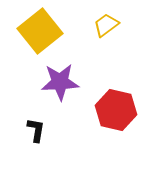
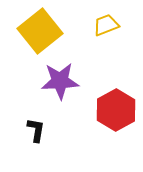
yellow trapezoid: rotated 16 degrees clockwise
purple star: moved 1 px up
red hexagon: rotated 18 degrees clockwise
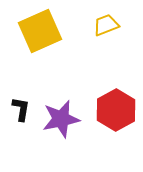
yellow square: rotated 15 degrees clockwise
purple star: moved 1 px right, 38 px down; rotated 9 degrees counterclockwise
black L-shape: moved 15 px left, 21 px up
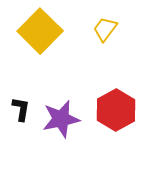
yellow trapezoid: moved 1 px left, 4 px down; rotated 32 degrees counterclockwise
yellow square: rotated 21 degrees counterclockwise
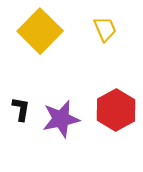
yellow trapezoid: rotated 120 degrees clockwise
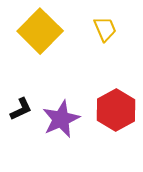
black L-shape: rotated 55 degrees clockwise
purple star: rotated 12 degrees counterclockwise
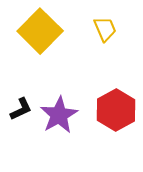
purple star: moved 2 px left, 4 px up; rotated 6 degrees counterclockwise
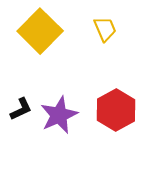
purple star: rotated 6 degrees clockwise
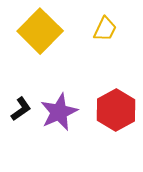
yellow trapezoid: rotated 48 degrees clockwise
black L-shape: rotated 10 degrees counterclockwise
purple star: moved 3 px up
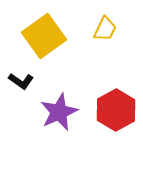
yellow square: moved 4 px right, 5 px down; rotated 9 degrees clockwise
black L-shape: moved 28 px up; rotated 70 degrees clockwise
